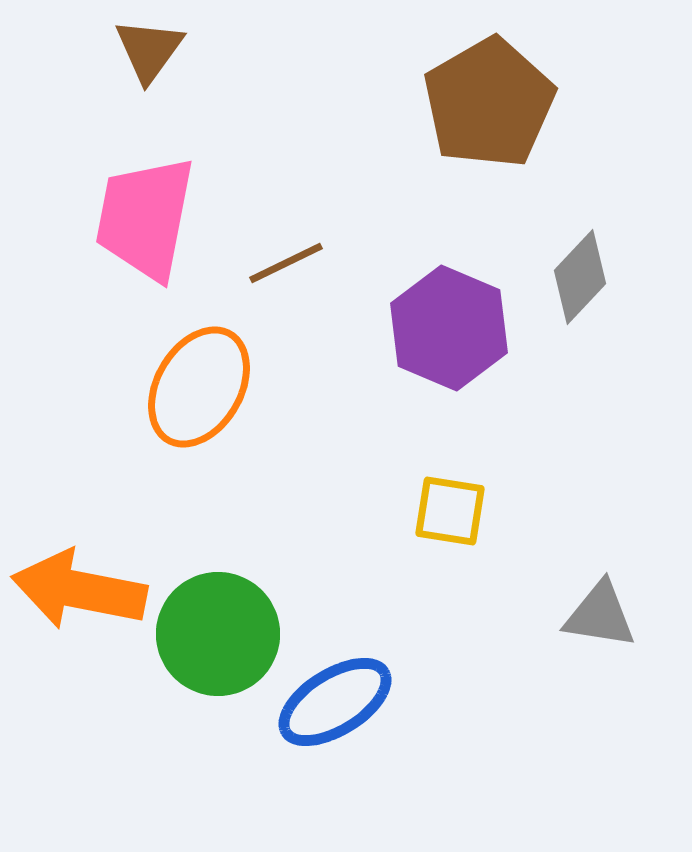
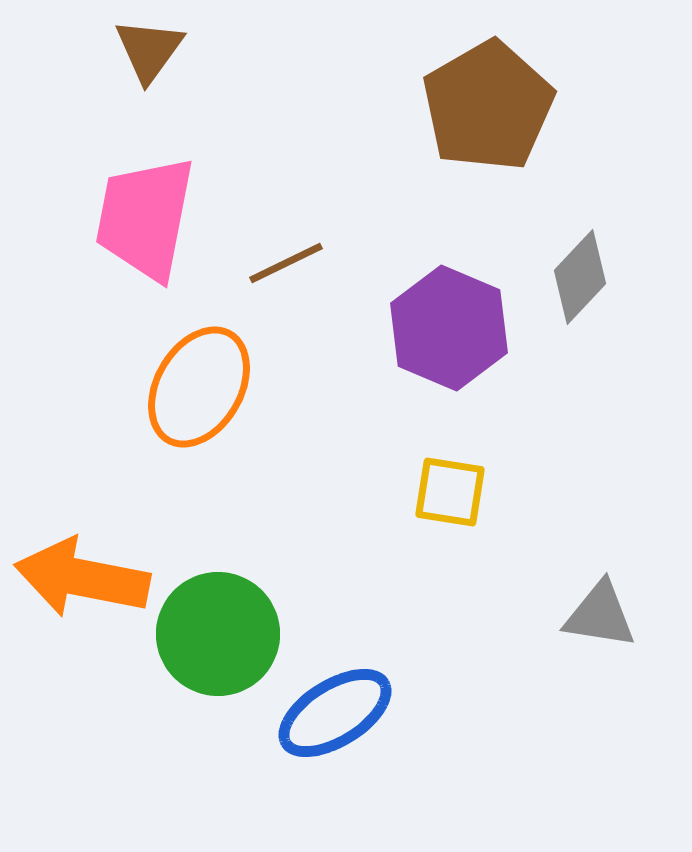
brown pentagon: moved 1 px left, 3 px down
yellow square: moved 19 px up
orange arrow: moved 3 px right, 12 px up
blue ellipse: moved 11 px down
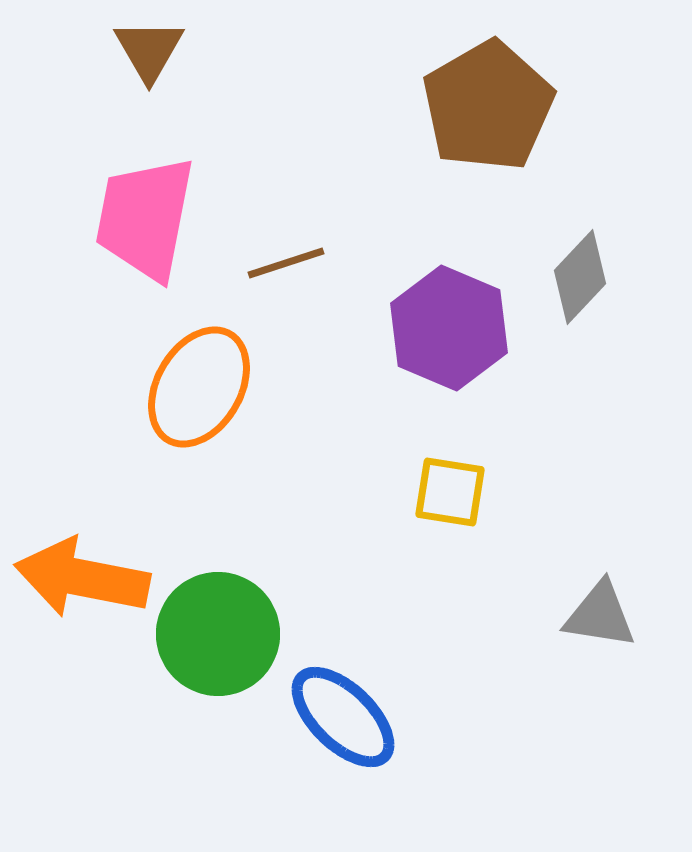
brown triangle: rotated 6 degrees counterclockwise
brown line: rotated 8 degrees clockwise
blue ellipse: moved 8 px right, 4 px down; rotated 76 degrees clockwise
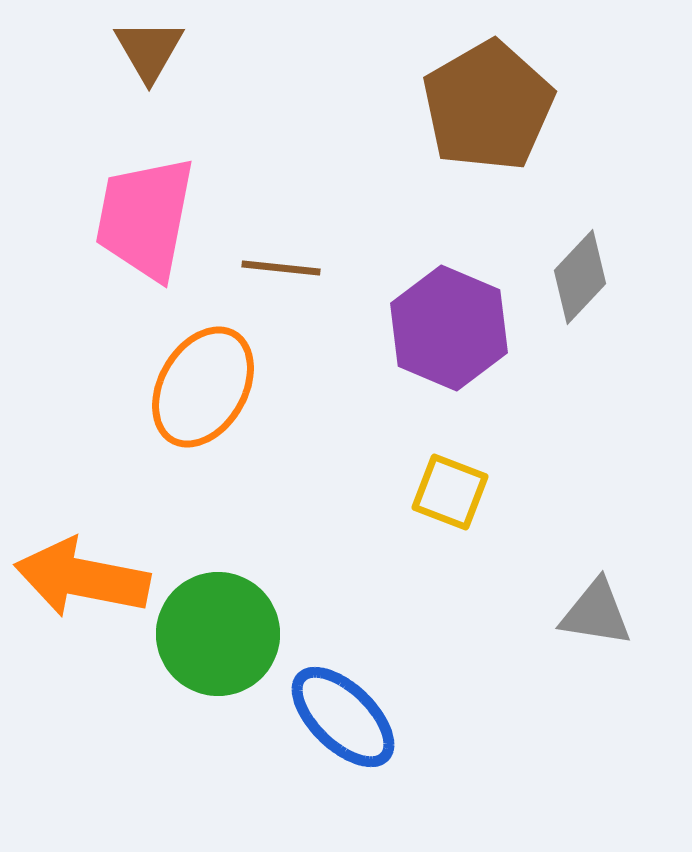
brown line: moved 5 px left, 5 px down; rotated 24 degrees clockwise
orange ellipse: moved 4 px right
yellow square: rotated 12 degrees clockwise
gray triangle: moved 4 px left, 2 px up
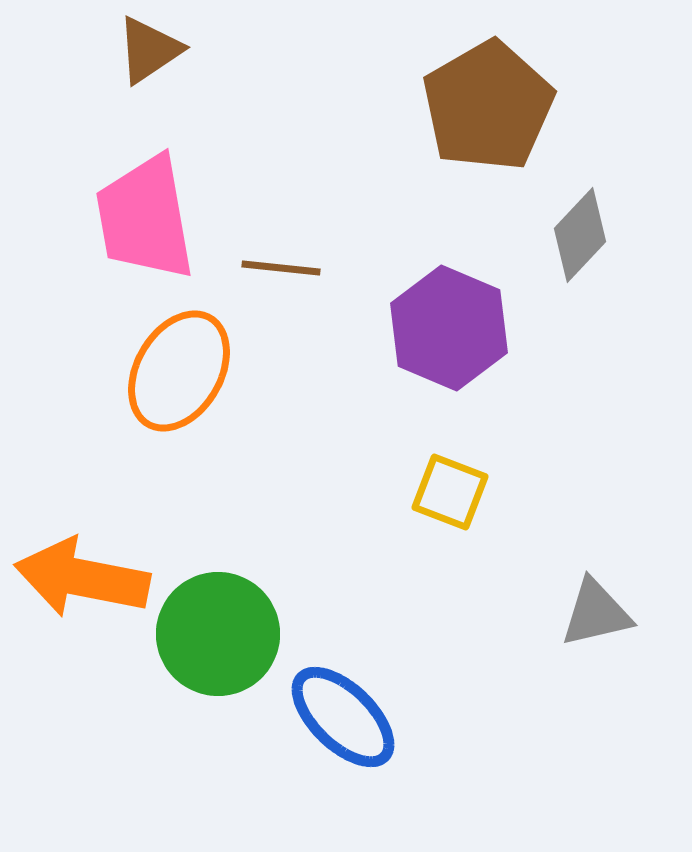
brown triangle: rotated 26 degrees clockwise
pink trapezoid: rotated 21 degrees counterclockwise
gray diamond: moved 42 px up
orange ellipse: moved 24 px left, 16 px up
gray triangle: rotated 22 degrees counterclockwise
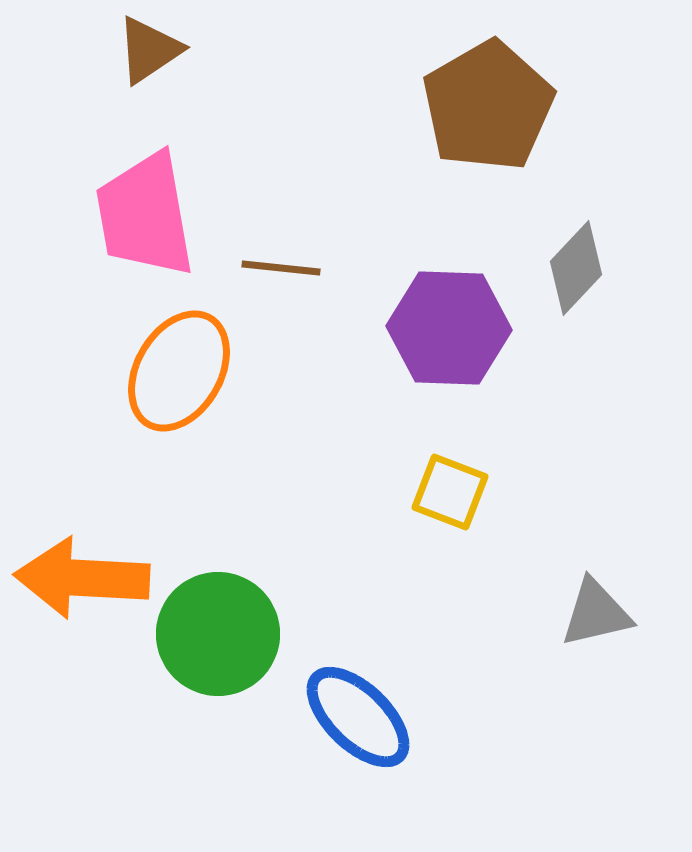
pink trapezoid: moved 3 px up
gray diamond: moved 4 px left, 33 px down
purple hexagon: rotated 21 degrees counterclockwise
orange arrow: rotated 8 degrees counterclockwise
blue ellipse: moved 15 px right
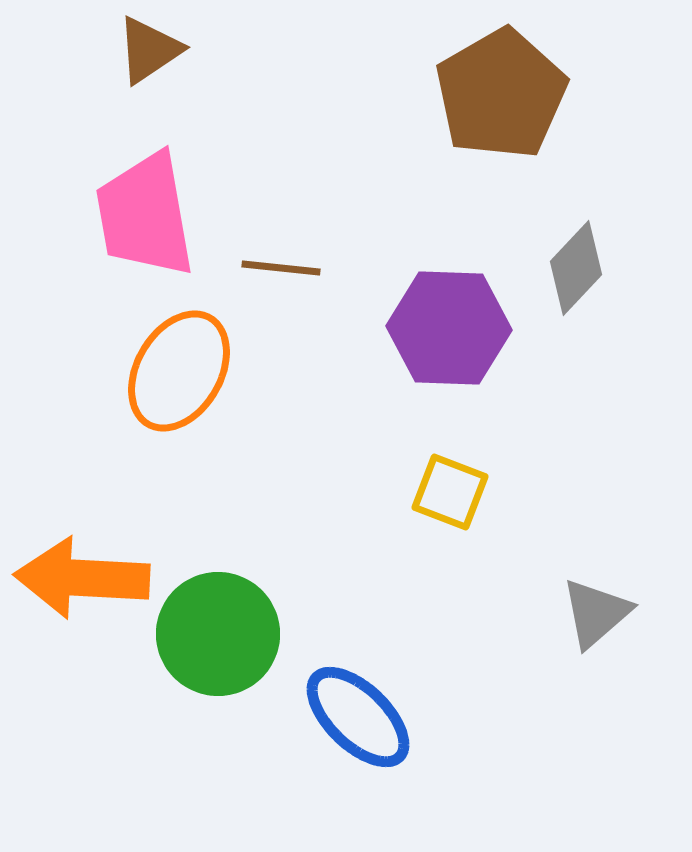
brown pentagon: moved 13 px right, 12 px up
gray triangle: rotated 28 degrees counterclockwise
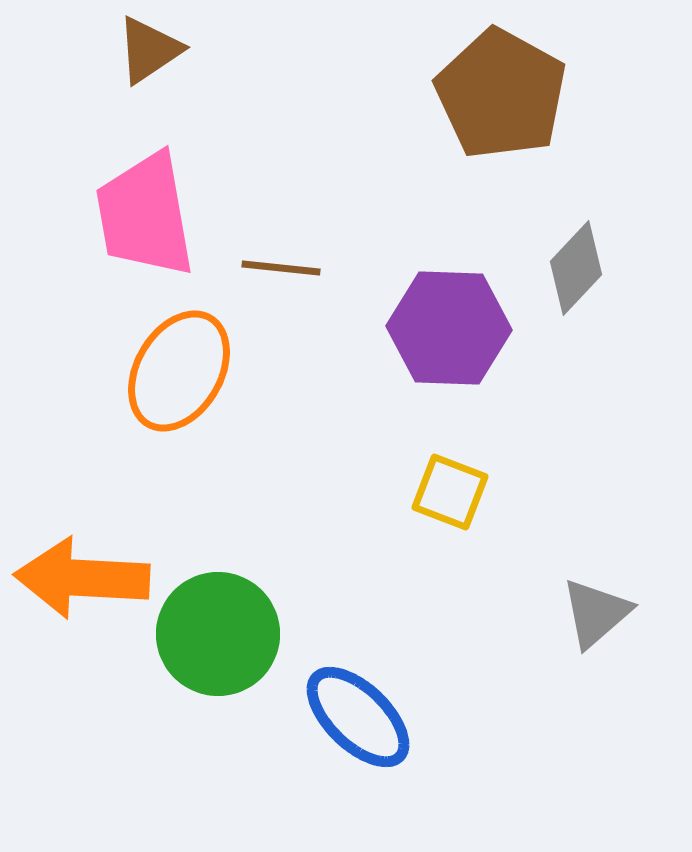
brown pentagon: rotated 13 degrees counterclockwise
